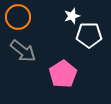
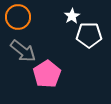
white star: rotated 14 degrees counterclockwise
pink pentagon: moved 16 px left
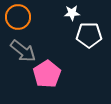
white star: moved 3 px up; rotated 28 degrees clockwise
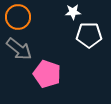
white star: moved 1 px right, 1 px up
gray arrow: moved 4 px left, 2 px up
pink pentagon: rotated 20 degrees counterclockwise
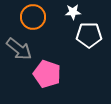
orange circle: moved 15 px right
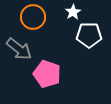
white star: rotated 28 degrees counterclockwise
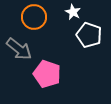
white star: rotated 14 degrees counterclockwise
orange circle: moved 1 px right
white pentagon: rotated 20 degrees clockwise
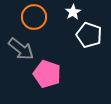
white star: rotated 14 degrees clockwise
gray arrow: moved 2 px right
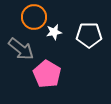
white star: moved 19 px left, 20 px down; rotated 21 degrees clockwise
white pentagon: rotated 20 degrees counterclockwise
pink pentagon: rotated 12 degrees clockwise
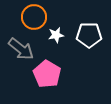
white star: moved 2 px right, 3 px down
